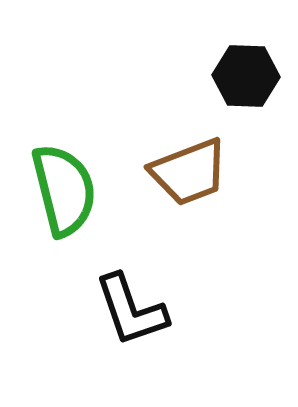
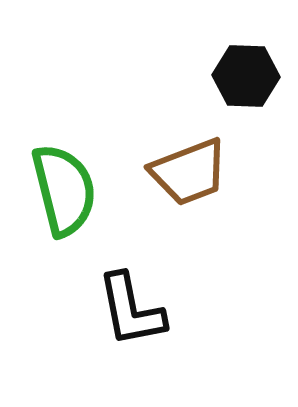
black L-shape: rotated 8 degrees clockwise
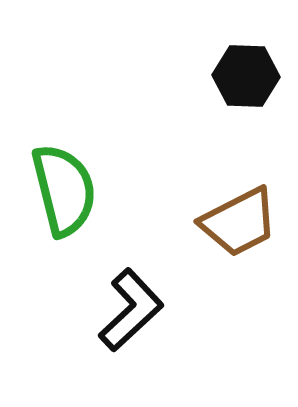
brown trapezoid: moved 50 px right, 50 px down; rotated 6 degrees counterclockwise
black L-shape: rotated 122 degrees counterclockwise
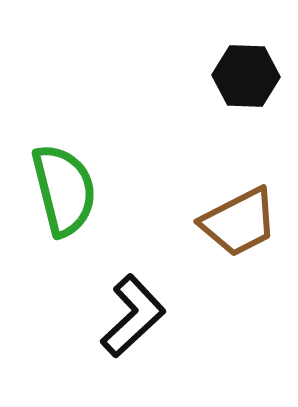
black L-shape: moved 2 px right, 6 px down
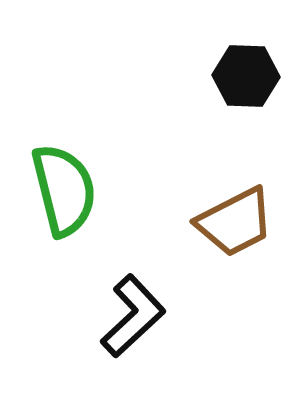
brown trapezoid: moved 4 px left
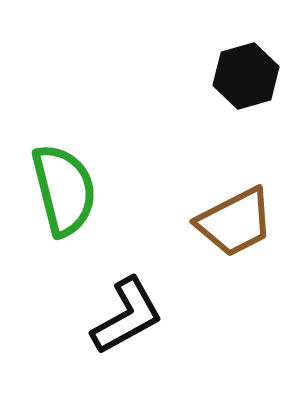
black hexagon: rotated 18 degrees counterclockwise
black L-shape: moved 6 px left; rotated 14 degrees clockwise
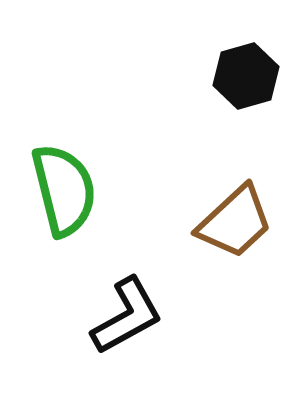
brown trapezoid: rotated 16 degrees counterclockwise
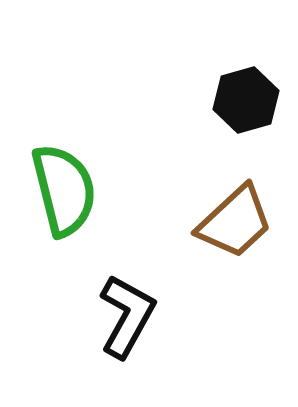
black hexagon: moved 24 px down
black L-shape: rotated 32 degrees counterclockwise
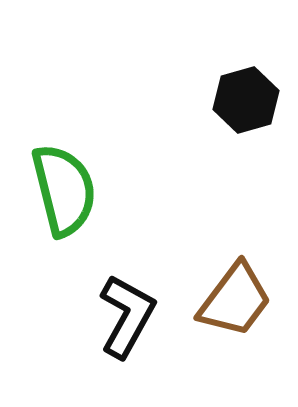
brown trapezoid: moved 78 px down; rotated 10 degrees counterclockwise
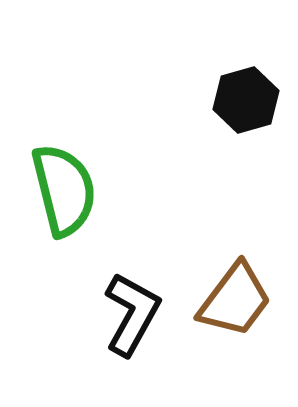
black L-shape: moved 5 px right, 2 px up
